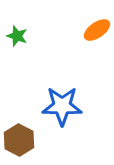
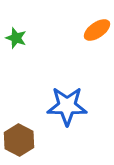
green star: moved 1 px left, 2 px down
blue star: moved 5 px right
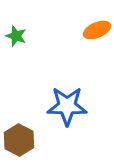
orange ellipse: rotated 12 degrees clockwise
green star: moved 2 px up
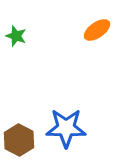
orange ellipse: rotated 12 degrees counterclockwise
blue star: moved 1 px left, 22 px down
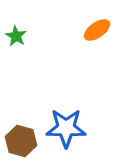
green star: rotated 10 degrees clockwise
brown hexagon: moved 2 px right, 1 px down; rotated 12 degrees counterclockwise
